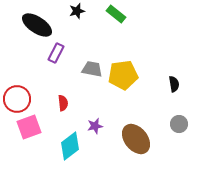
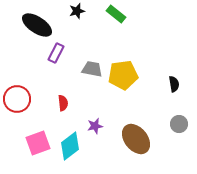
pink square: moved 9 px right, 16 px down
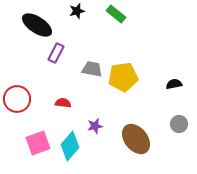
yellow pentagon: moved 2 px down
black semicircle: rotated 91 degrees counterclockwise
red semicircle: rotated 77 degrees counterclockwise
cyan diamond: rotated 12 degrees counterclockwise
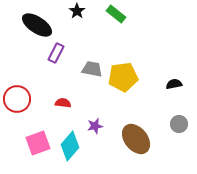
black star: rotated 21 degrees counterclockwise
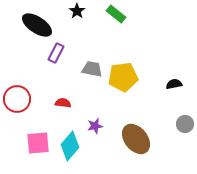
gray circle: moved 6 px right
pink square: rotated 15 degrees clockwise
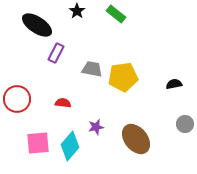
purple star: moved 1 px right, 1 px down
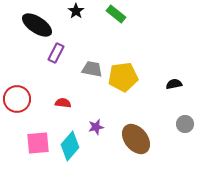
black star: moved 1 px left
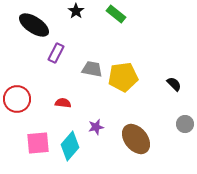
black ellipse: moved 3 px left
black semicircle: rotated 56 degrees clockwise
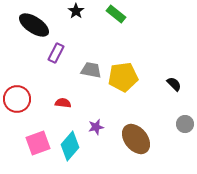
gray trapezoid: moved 1 px left, 1 px down
pink square: rotated 15 degrees counterclockwise
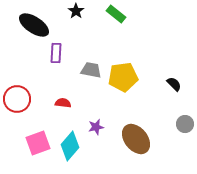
purple rectangle: rotated 24 degrees counterclockwise
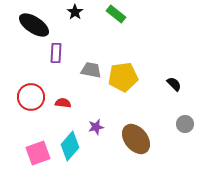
black star: moved 1 px left, 1 px down
red circle: moved 14 px right, 2 px up
pink square: moved 10 px down
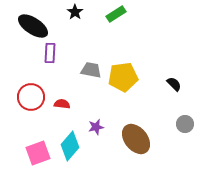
green rectangle: rotated 72 degrees counterclockwise
black ellipse: moved 1 px left, 1 px down
purple rectangle: moved 6 px left
red semicircle: moved 1 px left, 1 px down
